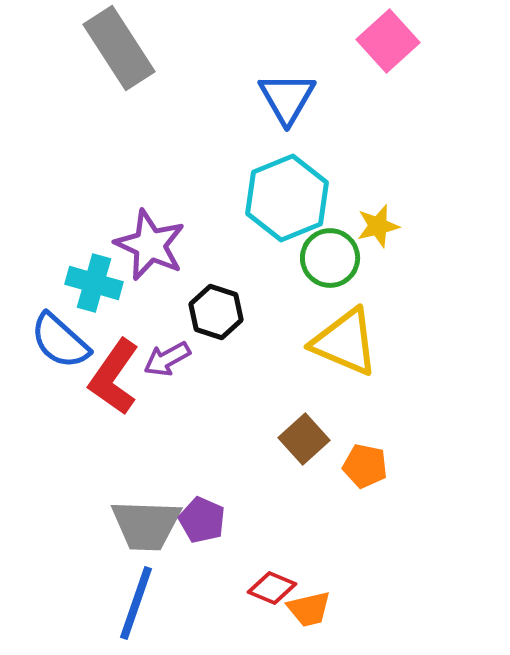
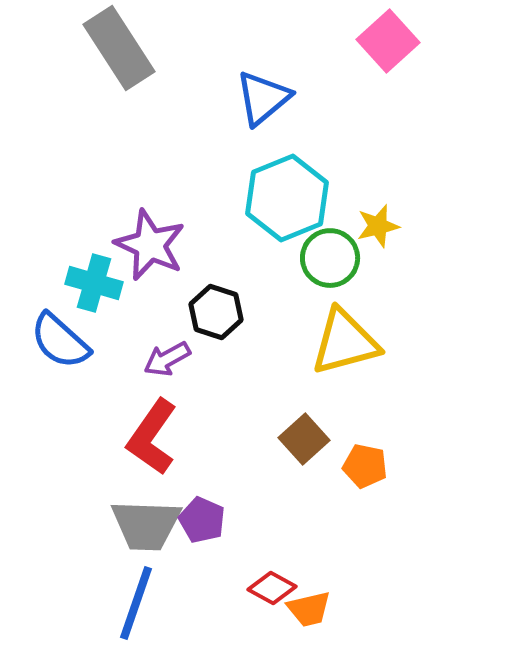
blue triangle: moved 24 px left; rotated 20 degrees clockwise
yellow triangle: rotated 38 degrees counterclockwise
red L-shape: moved 38 px right, 60 px down
red diamond: rotated 6 degrees clockwise
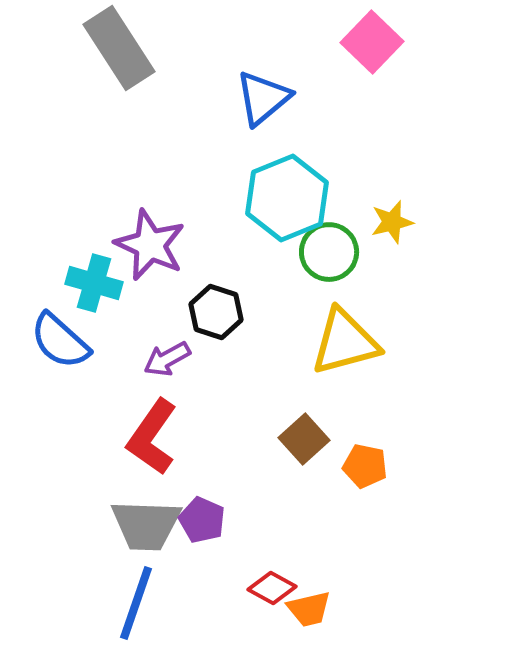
pink square: moved 16 px left, 1 px down; rotated 4 degrees counterclockwise
yellow star: moved 14 px right, 4 px up
green circle: moved 1 px left, 6 px up
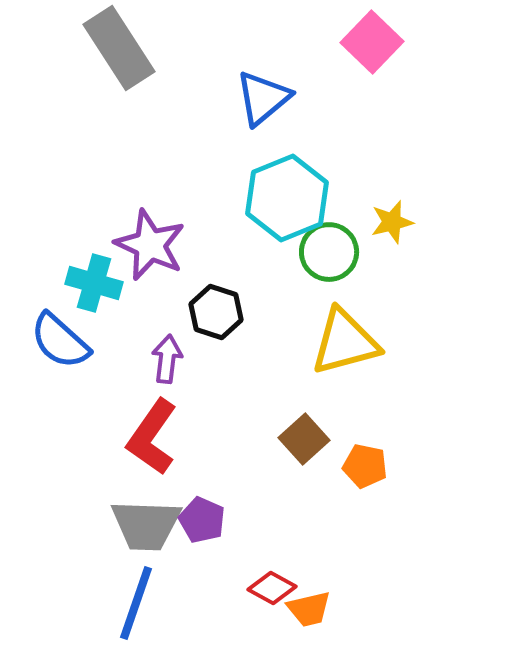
purple arrow: rotated 126 degrees clockwise
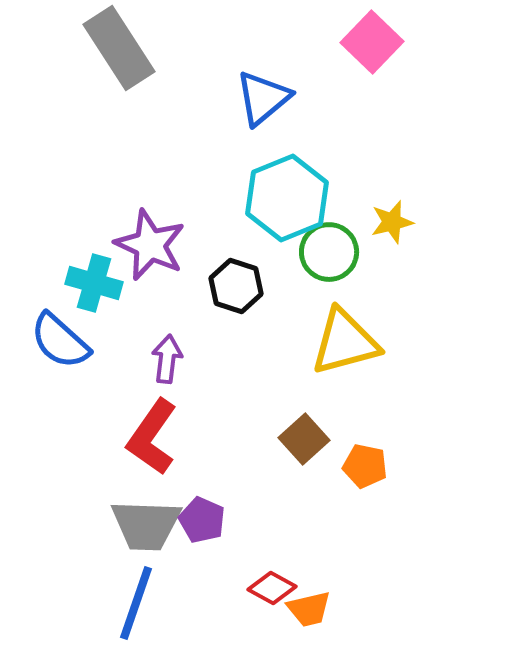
black hexagon: moved 20 px right, 26 px up
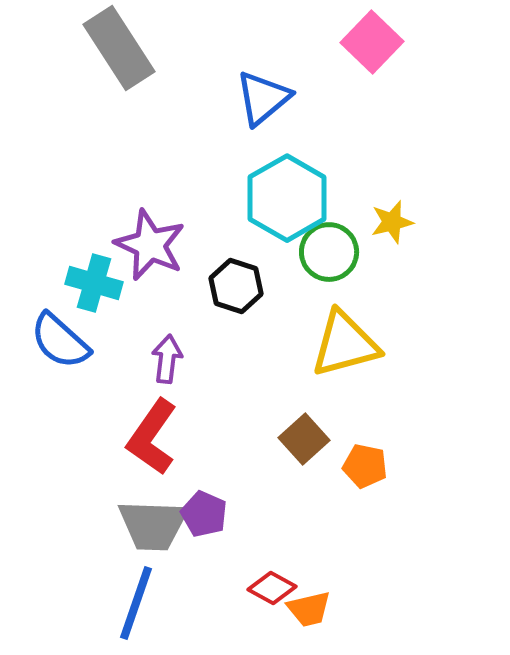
cyan hexagon: rotated 8 degrees counterclockwise
yellow triangle: moved 2 px down
purple pentagon: moved 2 px right, 6 px up
gray trapezoid: moved 7 px right
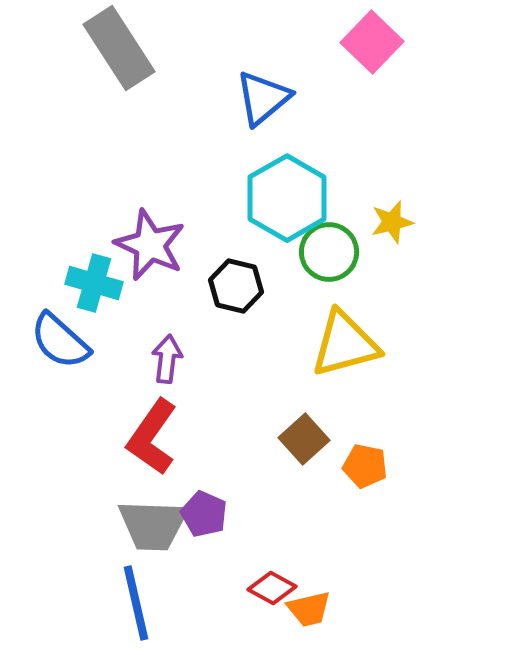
black hexagon: rotated 4 degrees counterclockwise
blue line: rotated 32 degrees counterclockwise
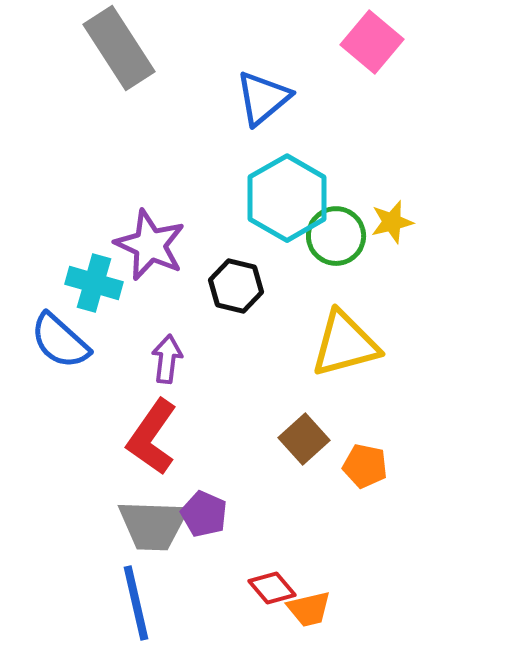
pink square: rotated 4 degrees counterclockwise
green circle: moved 7 px right, 16 px up
red diamond: rotated 21 degrees clockwise
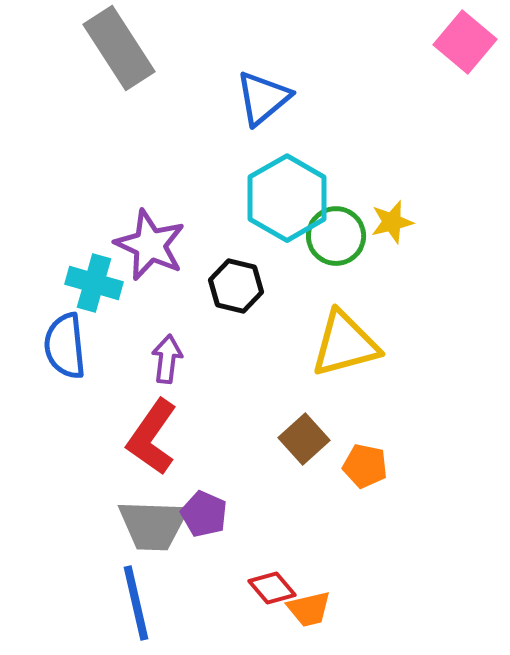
pink square: moved 93 px right
blue semicircle: moved 5 px right, 5 px down; rotated 42 degrees clockwise
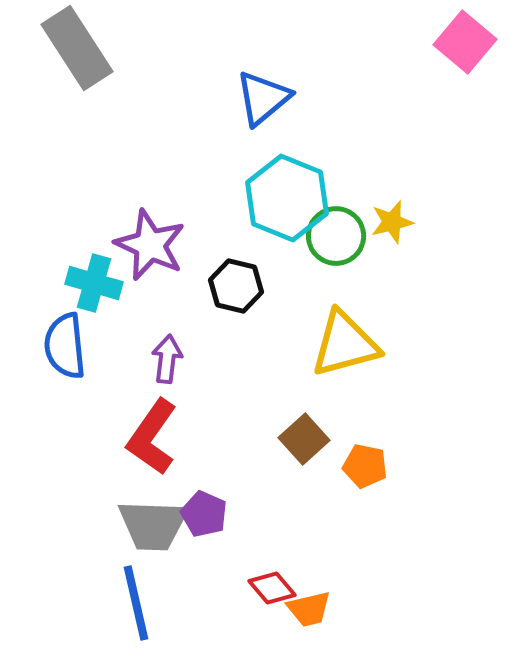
gray rectangle: moved 42 px left
cyan hexagon: rotated 8 degrees counterclockwise
